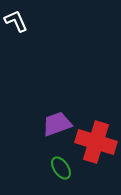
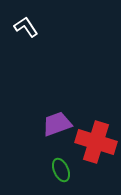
white L-shape: moved 10 px right, 6 px down; rotated 10 degrees counterclockwise
green ellipse: moved 2 px down; rotated 10 degrees clockwise
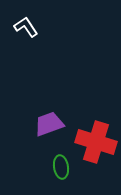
purple trapezoid: moved 8 px left
green ellipse: moved 3 px up; rotated 15 degrees clockwise
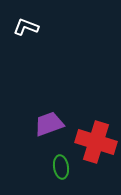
white L-shape: rotated 35 degrees counterclockwise
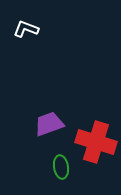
white L-shape: moved 2 px down
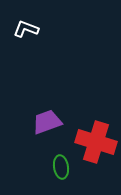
purple trapezoid: moved 2 px left, 2 px up
